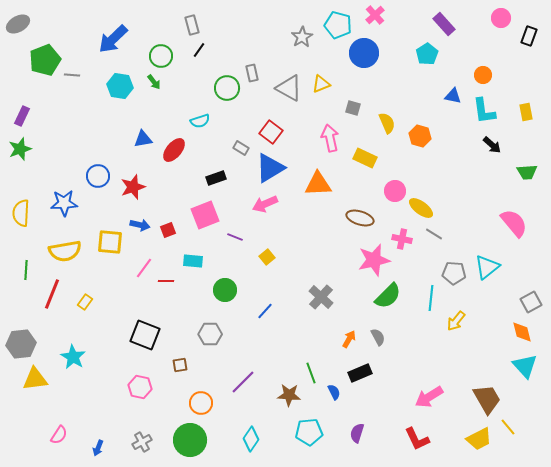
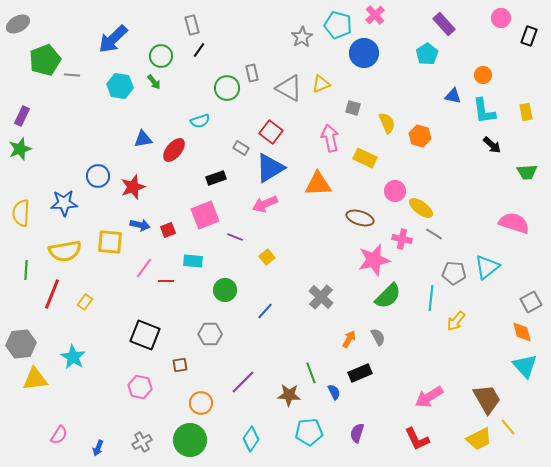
pink semicircle at (514, 223): rotated 32 degrees counterclockwise
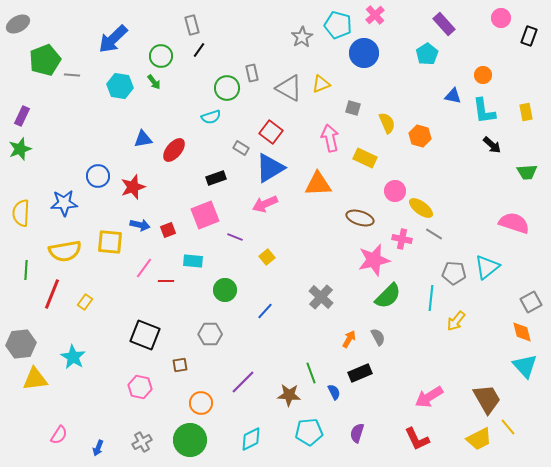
cyan semicircle at (200, 121): moved 11 px right, 4 px up
cyan diamond at (251, 439): rotated 30 degrees clockwise
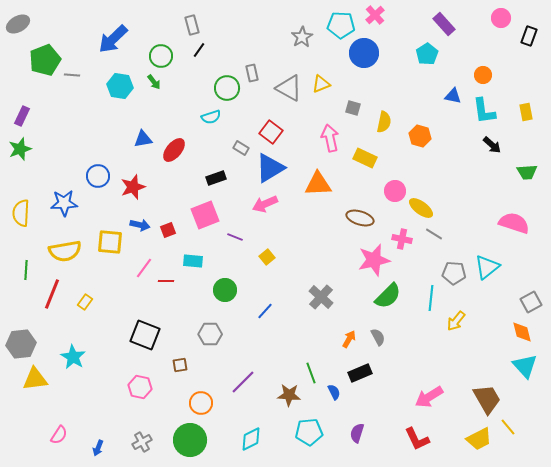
cyan pentagon at (338, 25): moved 3 px right; rotated 12 degrees counterclockwise
yellow semicircle at (387, 123): moved 3 px left, 1 px up; rotated 35 degrees clockwise
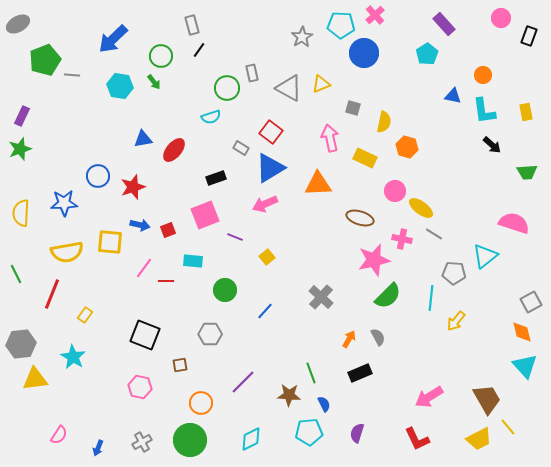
orange hexagon at (420, 136): moved 13 px left, 11 px down
yellow semicircle at (65, 251): moved 2 px right, 1 px down
cyan triangle at (487, 267): moved 2 px left, 11 px up
green line at (26, 270): moved 10 px left, 4 px down; rotated 30 degrees counterclockwise
yellow rectangle at (85, 302): moved 13 px down
blue semicircle at (334, 392): moved 10 px left, 12 px down
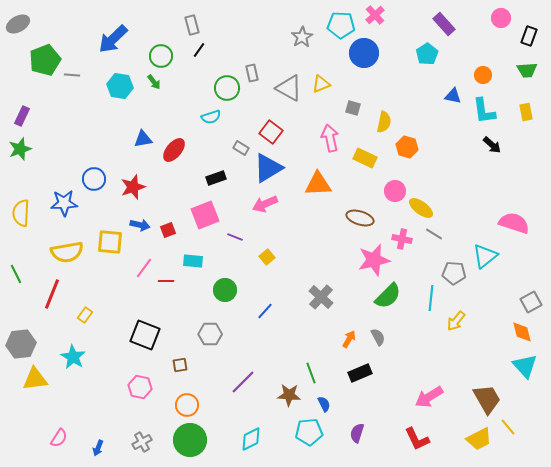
blue triangle at (270, 168): moved 2 px left
green trapezoid at (527, 172): moved 102 px up
blue circle at (98, 176): moved 4 px left, 3 px down
orange circle at (201, 403): moved 14 px left, 2 px down
pink semicircle at (59, 435): moved 3 px down
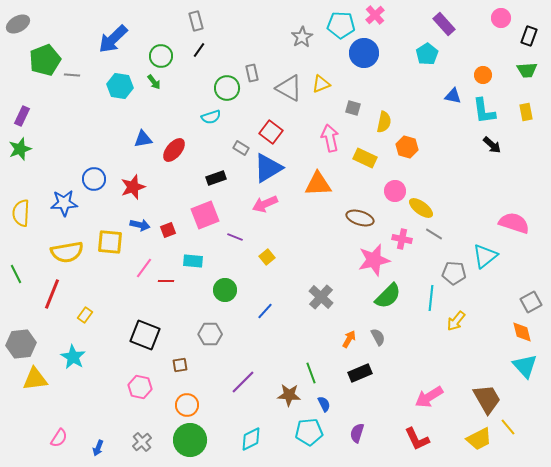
gray rectangle at (192, 25): moved 4 px right, 4 px up
gray cross at (142, 442): rotated 12 degrees counterclockwise
